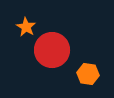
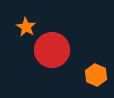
orange hexagon: moved 8 px right, 1 px down; rotated 15 degrees clockwise
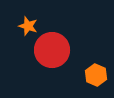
orange star: moved 2 px right, 1 px up; rotated 12 degrees counterclockwise
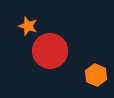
red circle: moved 2 px left, 1 px down
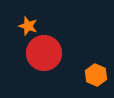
red circle: moved 6 px left, 2 px down
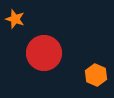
orange star: moved 13 px left, 7 px up
